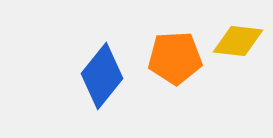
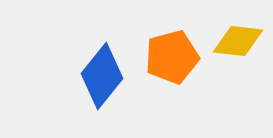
orange pentagon: moved 3 px left, 1 px up; rotated 12 degrees counterclockwise
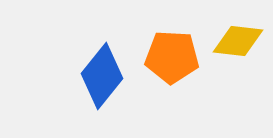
orange pentagon: rotated 18 degrees clockwise
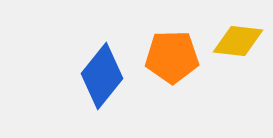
orange pentagon: rotated 4 degrees counterclockwise
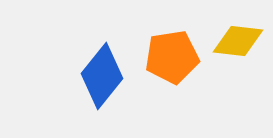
orange pentagon: rotated 8 degrees counterclockwise
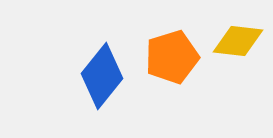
orange pentagon: rotated 8 degrees counterclockwise
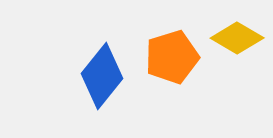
yellow diamond: moved 1 px left, 3 px up; rotated 24 degrees clockwise
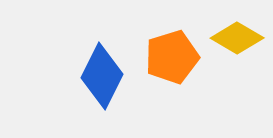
blue diamond: rotated 12 degrees counterclockwise
